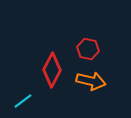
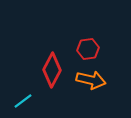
red hexagon: rotated 20 degrees counterclockwise
orange arrow: moved 1 px up
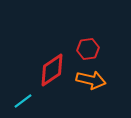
red diamond: rotated 28 degrees clockwise
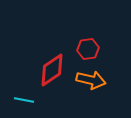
cyan line: moved 1 px right, 1 px up; rotated 48 degrees clockwise
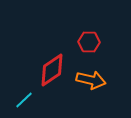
red hexagon: moved 1 px right, 7 px up; rotated 10 degrees clockwise
cyan line: rotated 54 degrees counterclockwise
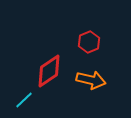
red hexagon: rotated 25 degrees counterclockwise
red diamond: moved 3 px left, 1 px down
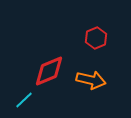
red hexagon: moved 7 px right, 4 px up
red diamond: rotated 12 degrees clockwise
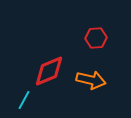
red hexagon: rotated 20 degrees clockwise
cyan line: rotated 18 degrees counterclockwise
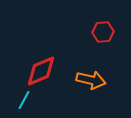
red hexagon: moved 7 px right, 6 px up
red diamond: moved 8 px left
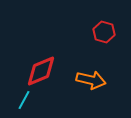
red hexagon: moved 1 px right; rotated 20 degrees clockwise
